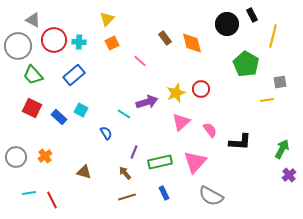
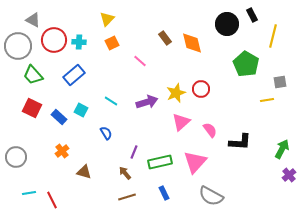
cyan line at (124, 114): moved 13 px left, 13 px up
orange cross at (45, 156): moved 17 px right, 5 px up
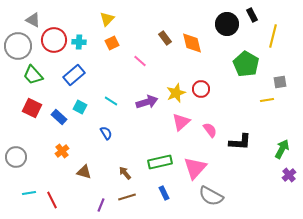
cyan square at (81, 110): moved 1 px left, 3 px up
purple line at (134, 152): moved 33 px left, 53 px down
pink triangle at (195, 162): moved 6 px down
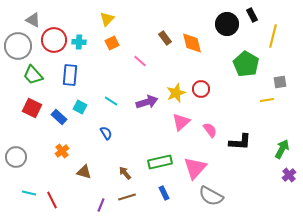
blue rectangle at (74, 75): moved 4 px left; rotated 45 degrees counterclockwise
cyan line at (29, 193): rotated 24 degrees clockwise
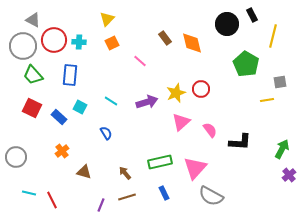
gray circle at (18, 46): moved 5 px right
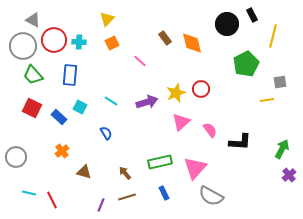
green pentagon at (246, 64): rotated 15 degrees clockwise
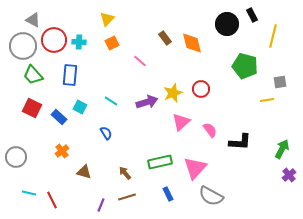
green pentagon at (246, 64): moved 1 px left, 2 px down; rotated 30 degrees counterclockwise
yellow star at (176, 93): moved 3 px left
blue rectangle at (164, 193): moved 4 px right, 1 px down
